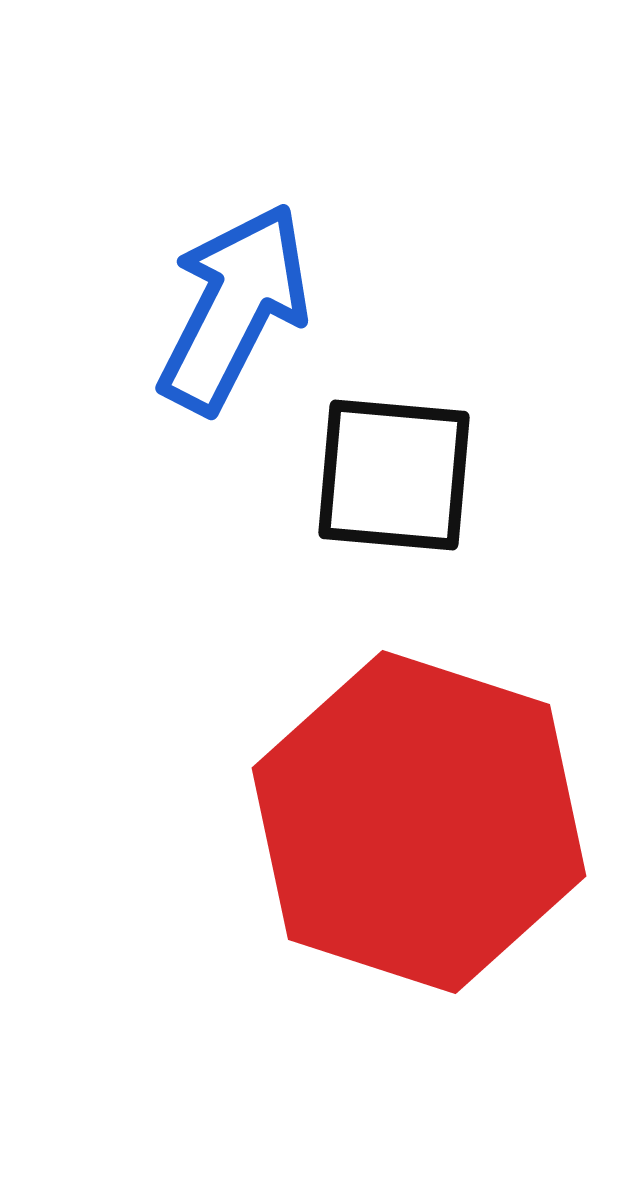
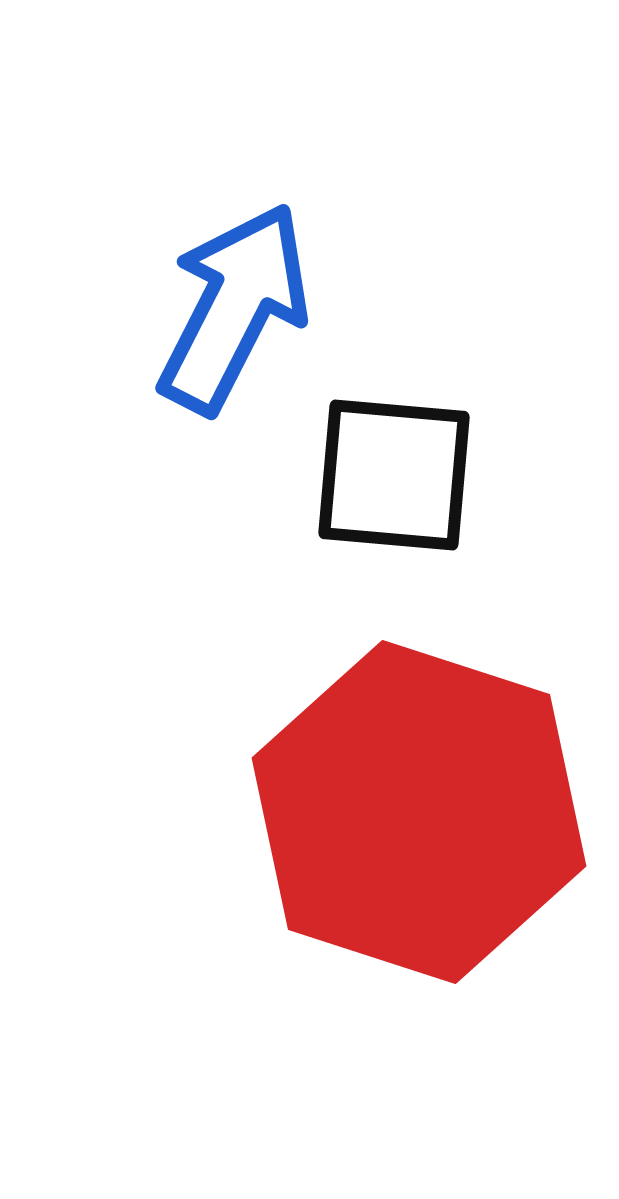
red hexagon: moved 10 px up
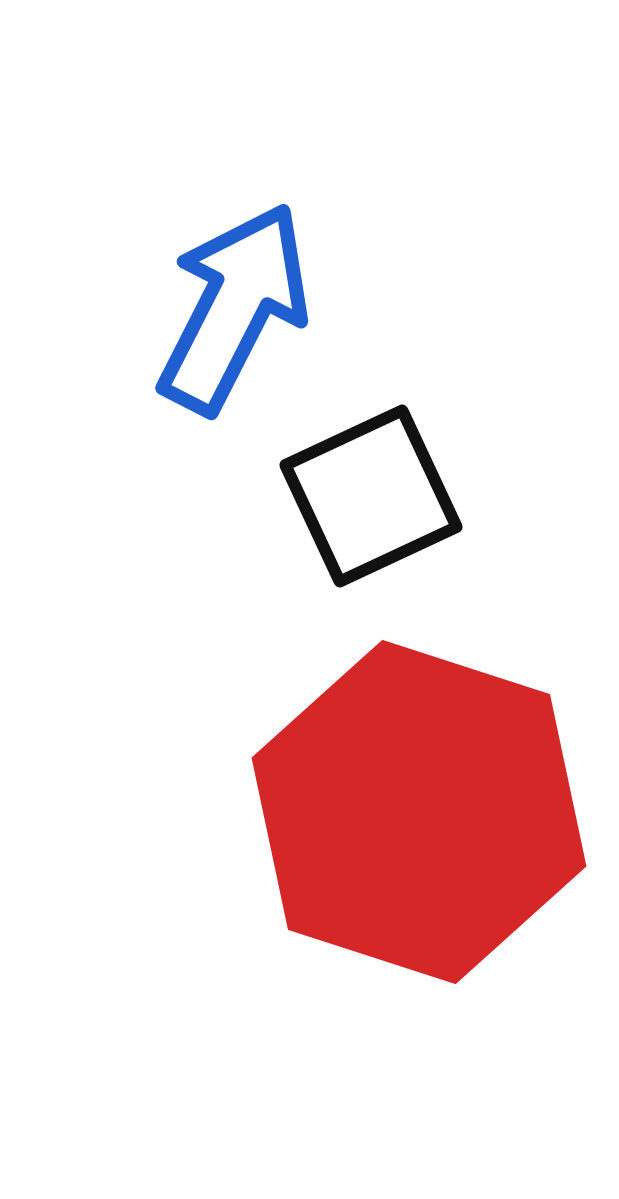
black square: moved 23 px left, 21 px down; rotated 30 degrees counterclockwise
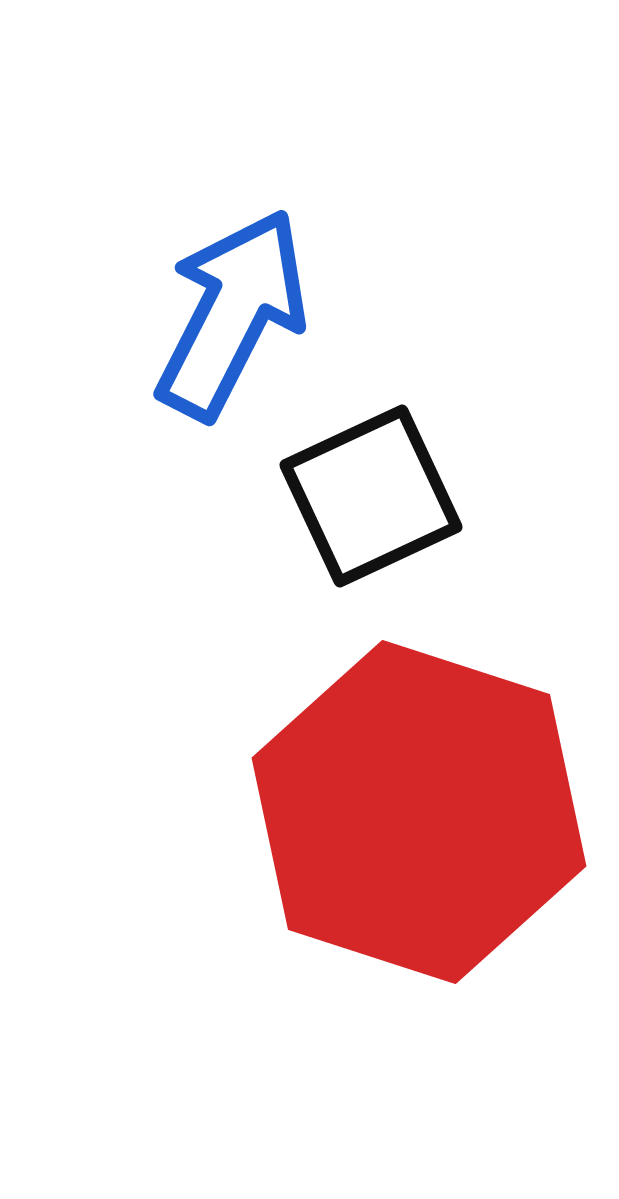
blue arrow: moved 2 px left, 6 px down
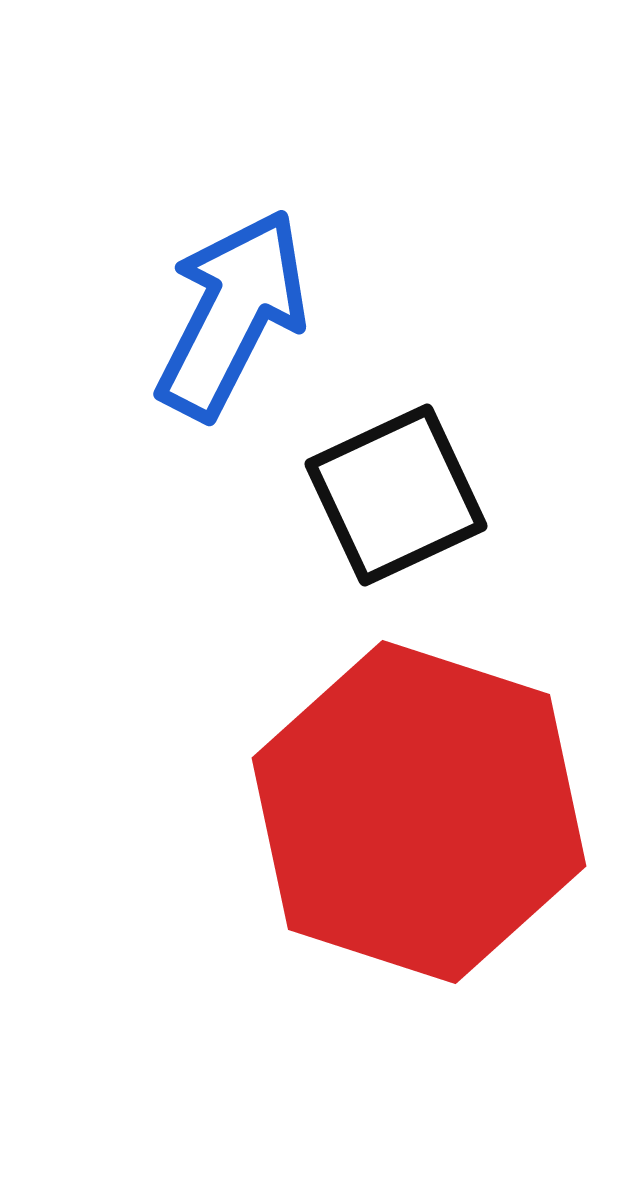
black square: moved 25 px right, 1 px up
